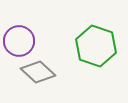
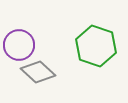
purple circle: moved 4 px down
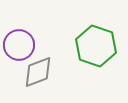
gray diamond: rotated 64 degrees counterclockwise
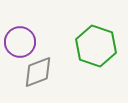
purple circle: moved 1 px right, 3 px up
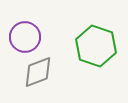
purple circle: moved 5 px right, 5 px up
